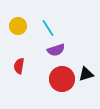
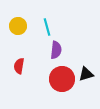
cyan line: moved 1 px left, 1 px up; rotated 18 degrees clockwise
purple semicircle: rotated 66 degrees counterclockwise
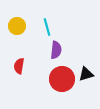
yellow circle: moved 1 px left
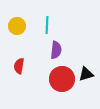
cyan line: moved 2 px up; rotated 18 degrees clockwise
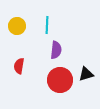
red circle: moved 2 px left, 1 px down
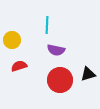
yellow circle: moved 5 px left, 14 px down
purple semicircle: rotated 96 degrees clockwise
red semicircle: rotated 63 degrees clockwise
black triangle: moved 2 px right
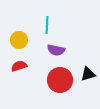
yellow circle: moved 7 px right
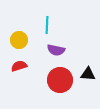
black triangle: rotated 21 degrees clockwise
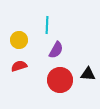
purple semicircle: rotated 72 degrees counterclockwise
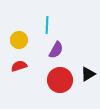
black triangle: rotated 35 degrees counterclockwise
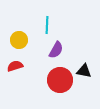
red semicircle: moved 4 px left
black triangle: moved 4 px left, 3 px up; rotated 42 degrees clockwise
